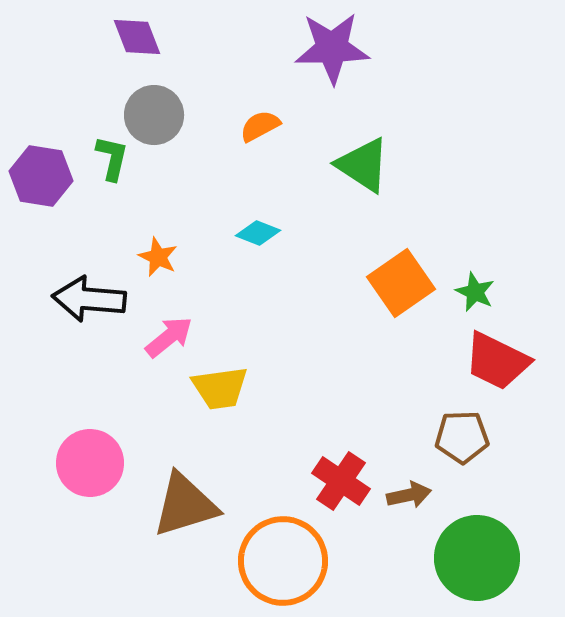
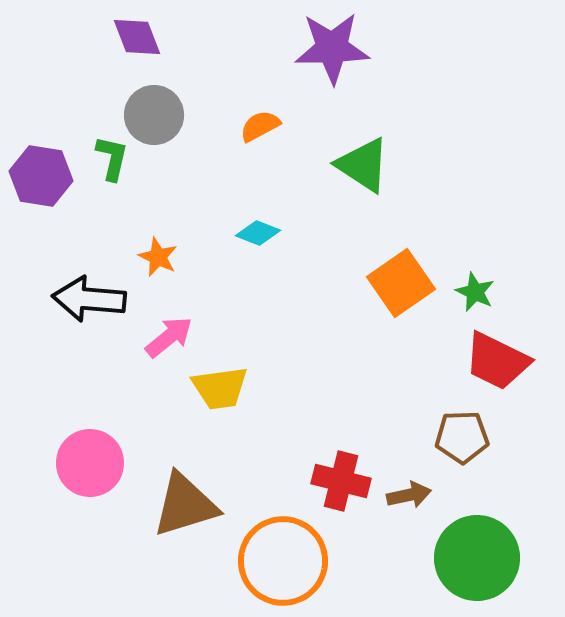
red cross: rotated 20 degrees counterclockwise
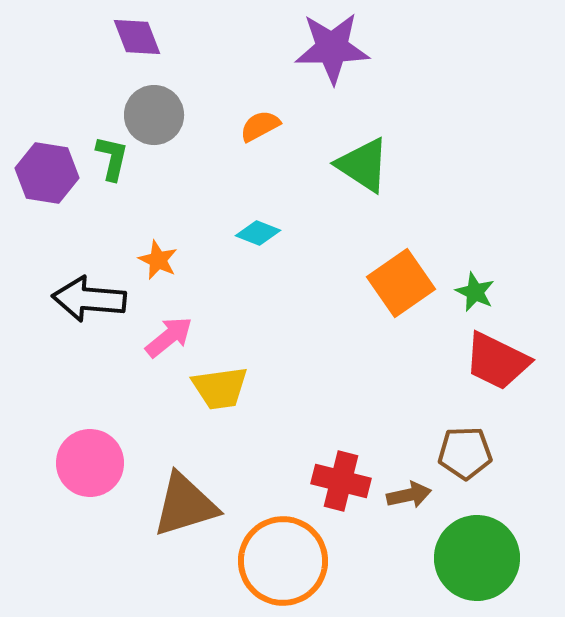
purple hexagon: moved 6 px right, 3 px up
orange star: moved 3 px down
brown pentagon: moved 3 px right, 16 px down
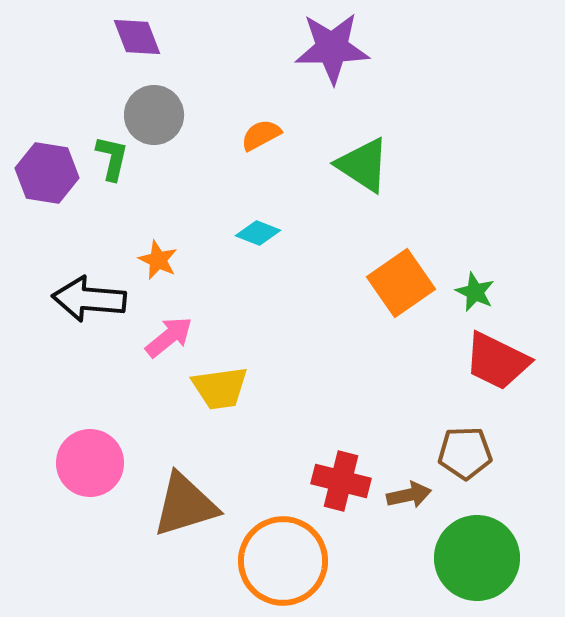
orange semicircle: moved 1 px right, 9 px down
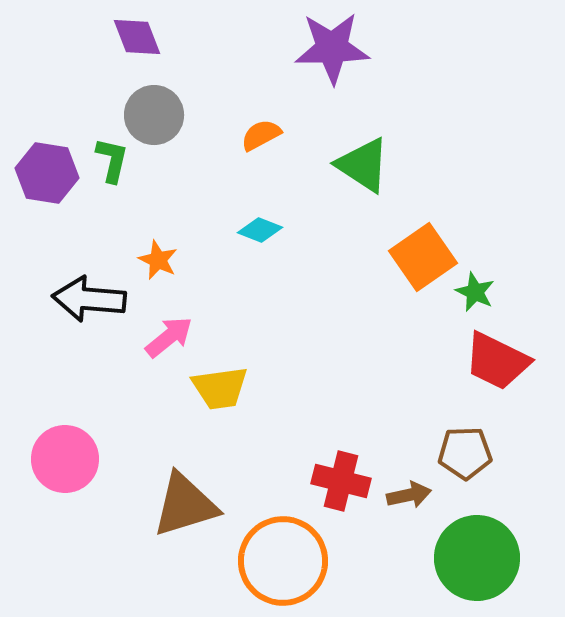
green L-shape: moved 2 px down
cyan diamond: moved 2 px right, 3 px up
orange square: moved 22 px right, 26 px up
pink circle: moved 25 px left, 4 px up
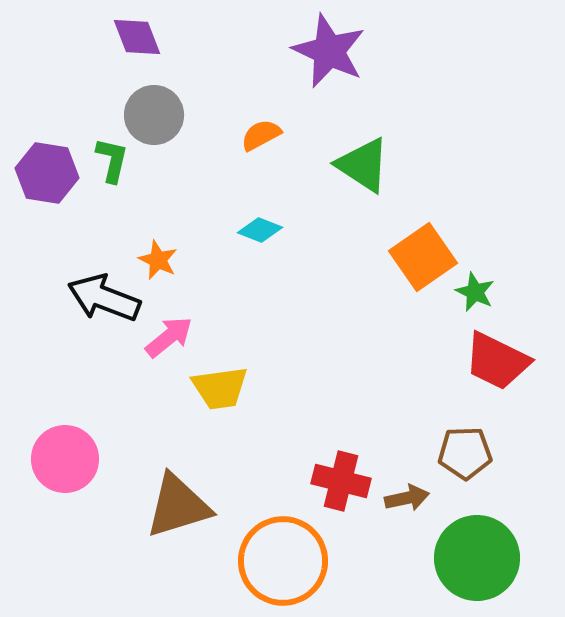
purple star: moved 3 px left, 3 px down; rotated 26 degrees clockwise
black arrow: moved 15 px right, 1 px up; rotated 16 degrees clockwise
brown arrow: moved 2 px left, 3 px down
brown triangle: moved 7 px left, 1 px down
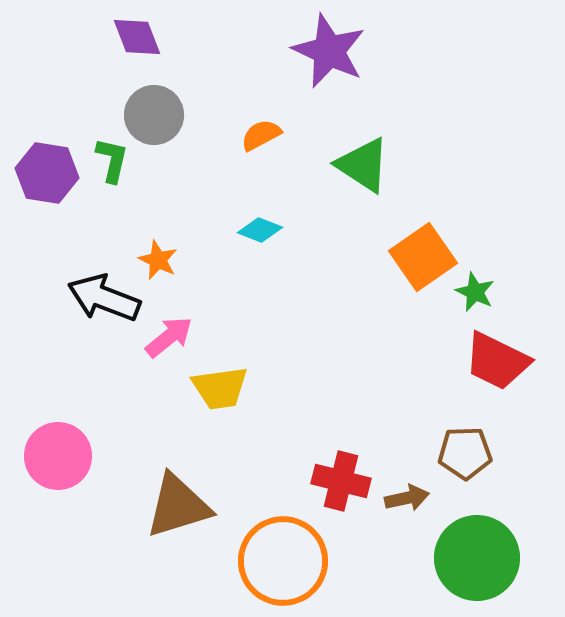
pink circle: moved 7 px left, 3 px up
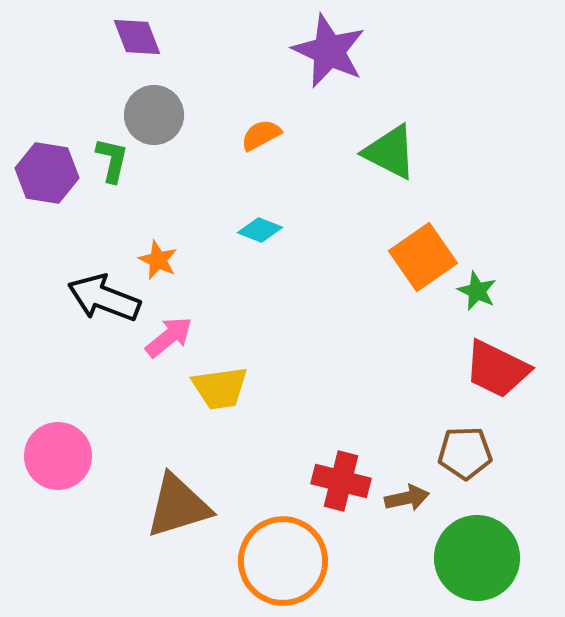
green triangle: moved 27 px right, 13 px up; rotated 6 degrees counterclockwise
green star: moved 2 px right, 1 px up
red trapezoid: moved 8 px down
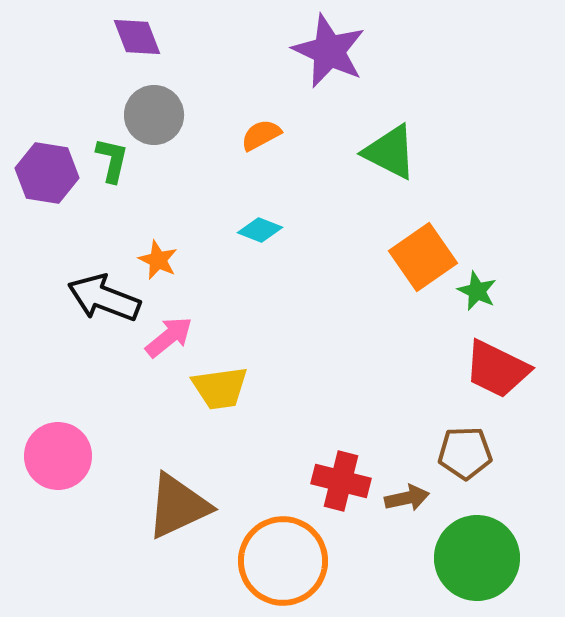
brown triangle: rotated 8 degrees counterclockwise
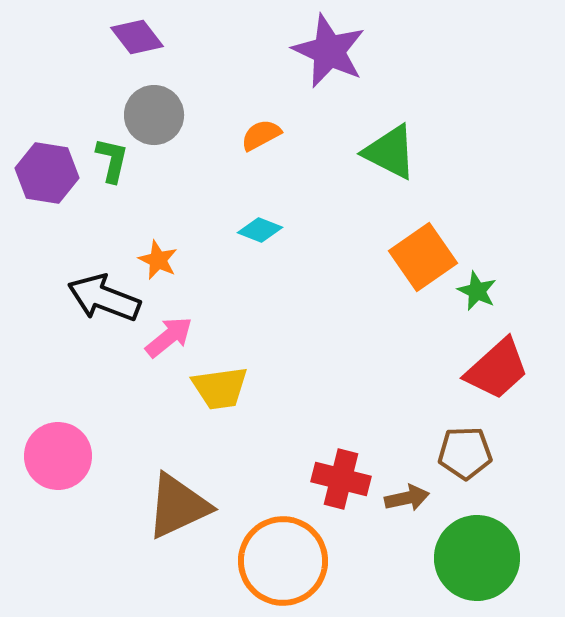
purple diamond: rotated 16 degrees counterclockwise
red trapezoid: rotated 68 degrees counterclockwise
red cross: moved 2 px up
